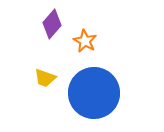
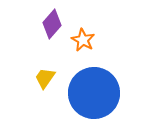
orange star: moved 2 px left, 1 px up
yellow trapezoid: rotated 105 degrees clockwise
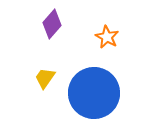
orange star: moved 24 px right, 3 px up
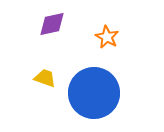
purple diamond: rotated 36 degrees clockwise
yellow trapezoid: rotated 75 degrees clockwise
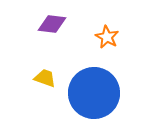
purple diamond: rotated 20 degrees clockwise
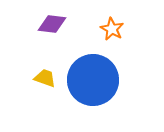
orange star: moved 5 px right, 8 px up
blue circle: moved 1 px left, 13 px up
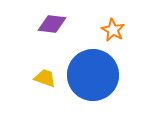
orange star: moved 1 px right, 1 px down
blue circle: moved 5 px up
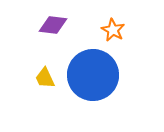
purple diamond: moved 1 px right, 1 px down
yellow trapezoid: rotated 135 degrees counterclockwise
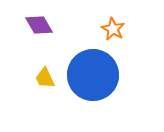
purple diamond: moved 14 px left; rotated 52 degrees clockwise
orange star: moved 1 px up
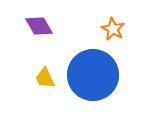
purple diamond: moved 1 px down
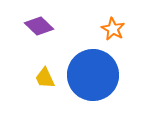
purple diamond: rotated 16 degrees counterclockwise
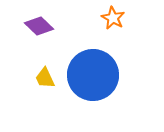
orange star: moved 11 px up
